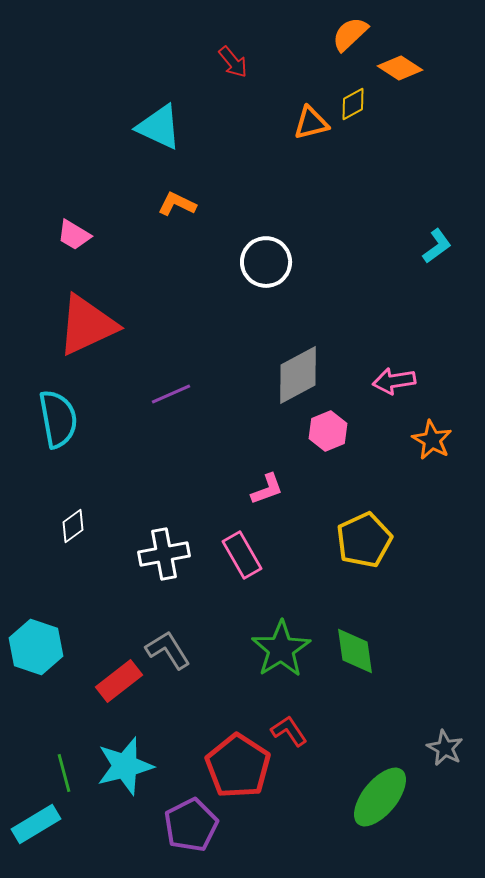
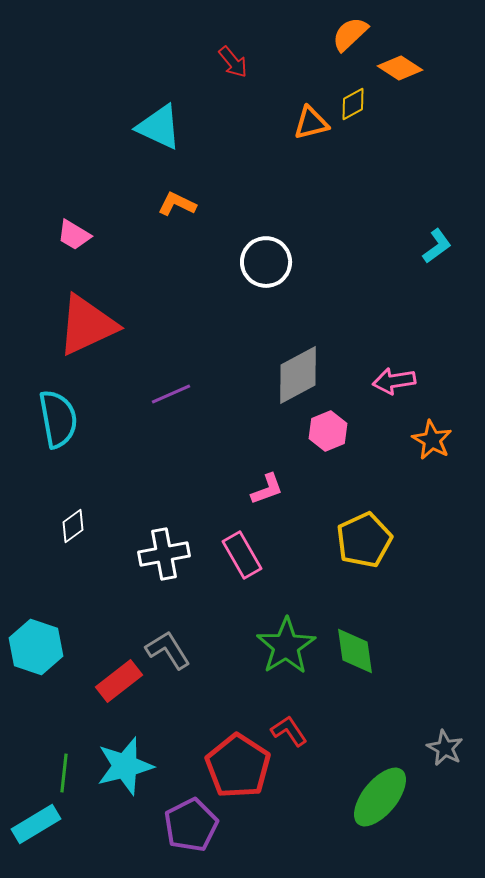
green star: moved 5 px right, 3 px up
green line: rotated 21 degrees clockwise
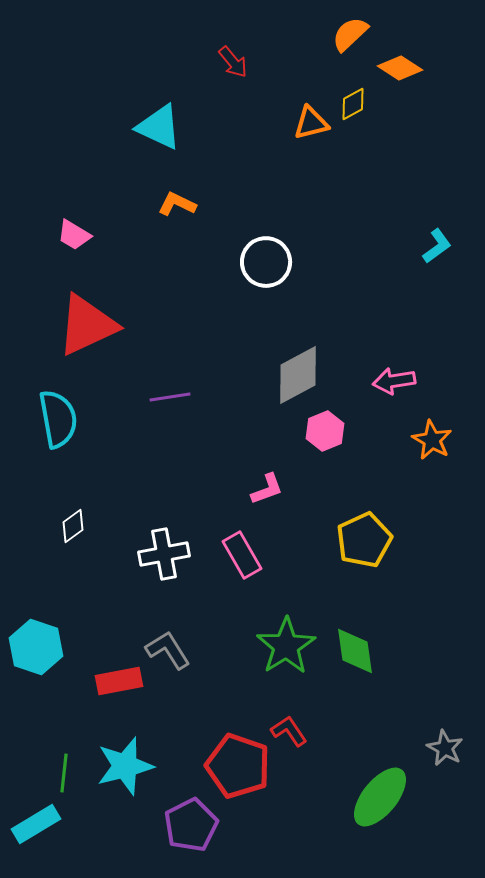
purple line: moved 1 px left, 3 px down; rotated 15 degrees clockwise
pink hexagon: moved 3 px left
red rectangle: rotated 27 degrees clockwise
red pentagon: rotated 14 degrees counterclockwise
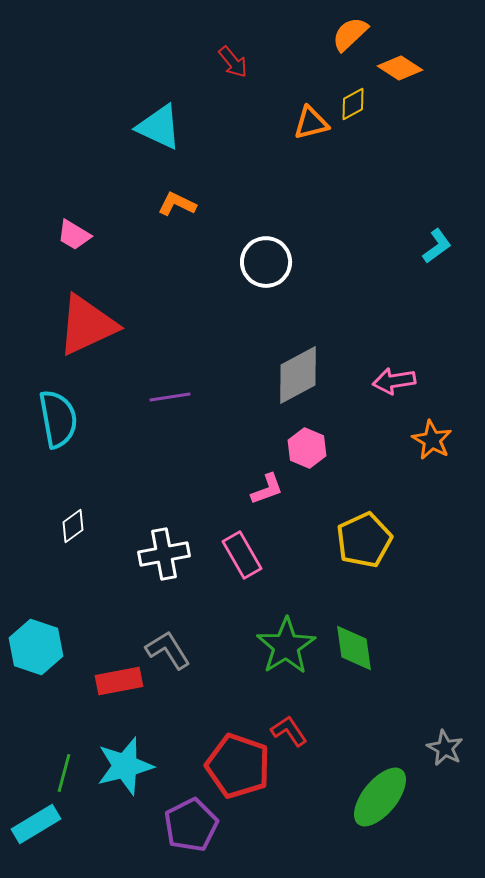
pink hexagon: moved 18 px left, 17 px down; rotated 15 degrees counterclockwise
green diamond: moved 1 px left, 3 px up
green line: rotated 9 degrees clockwise
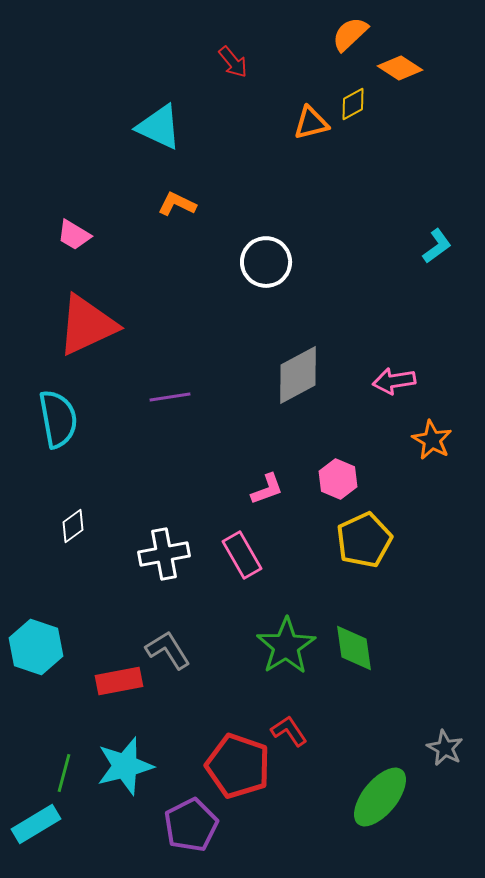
pink hexagon: moved 31 px right, 31 px down
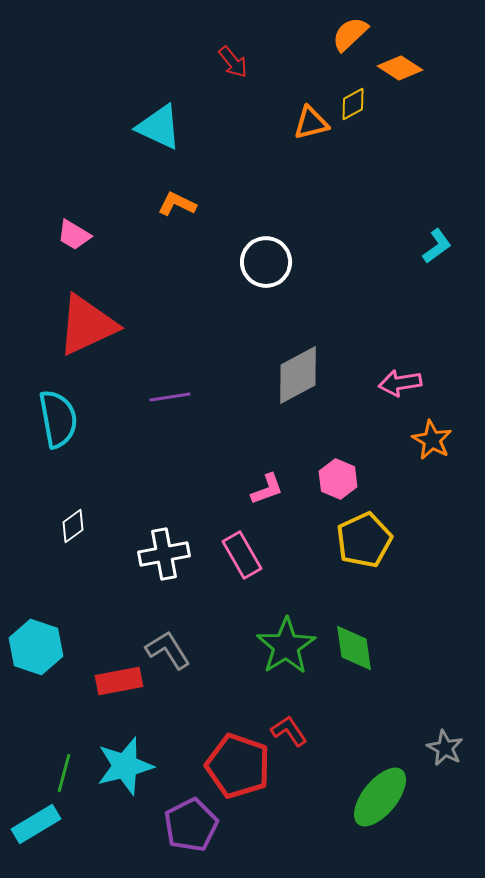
pink arrow: moved 6 px right, 2 px down
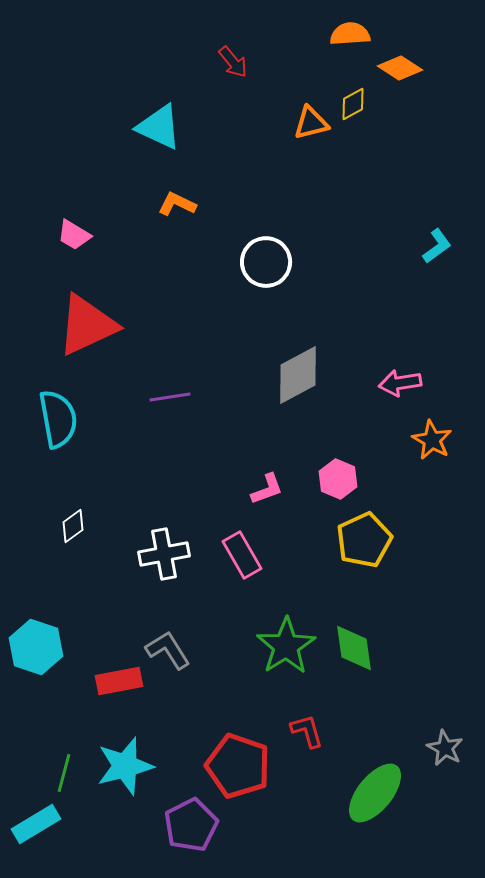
orange semicircle: rotated 39 degrees clockwise
red L-shape: moved 18 px right; rotated 18 degrees clockwise
green ellipse: moved 5 px left, 4 px up
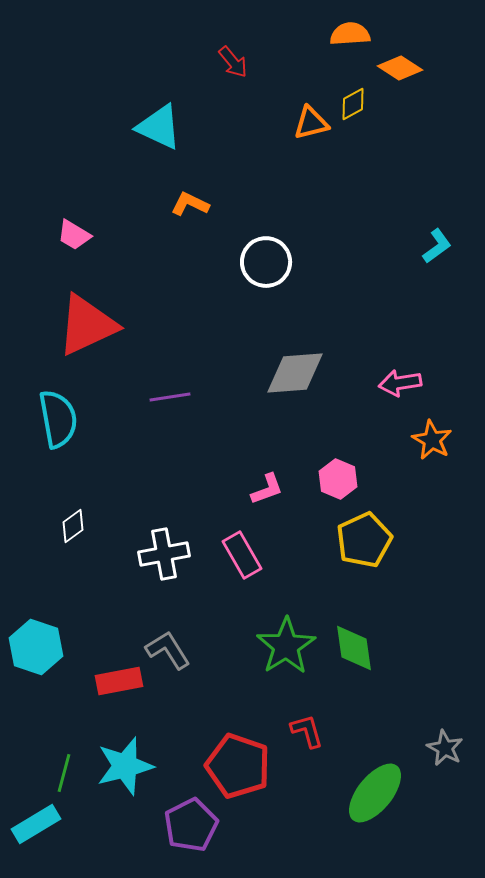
orange L-shape: moved 13 px right
gray diamond: moved 3 px left, 2 px up; rotated 24 degrees clockwise
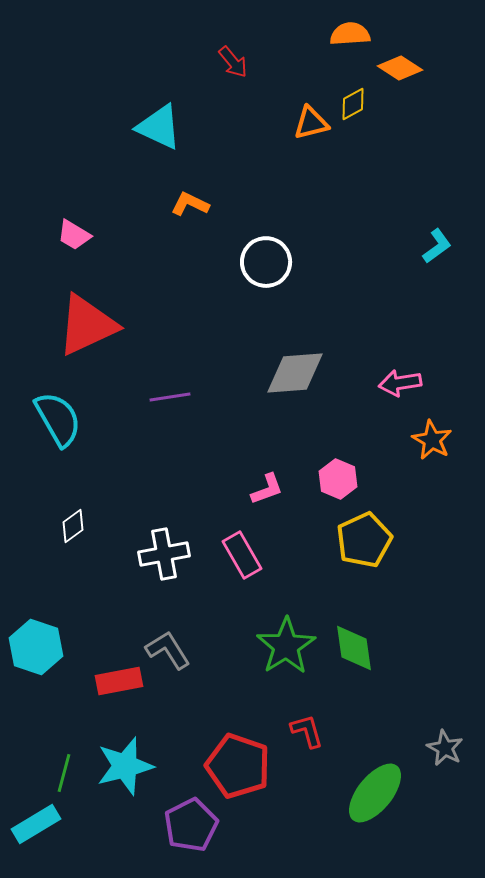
cyan semicircle: rotated 20 degrees counterclockwise
